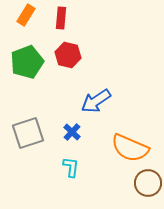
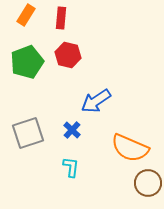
blue cross: moved 2 px up
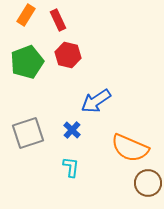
red rectangle: moved 3 px left, 2 px down; rotated 30 degrees counterclockwise
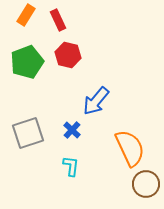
blue arrow: rotated 16 degrees counterclockwise
orange semicircle: rotated 138 degrees counterclockwise
cyan L-shape: moved 1 px up
brown circle: moved 2 px left, 1 px down
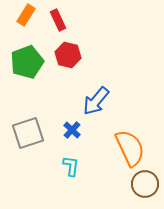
brown circle: moved 1 px left
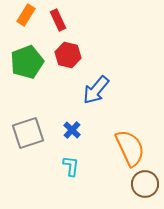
blue arrow: moved 11 px up
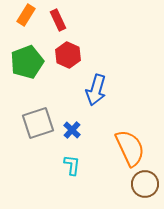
red hexagon: rotated 10 degrees clockwise
blue arrow: rotated 24 degrees counterclockwise
gray square: moved 10 px right, 10 px up
cyan L-shape: moved 1 px right, 1 px up
